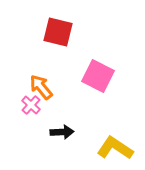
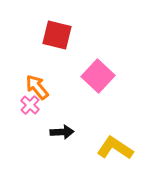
red square: moved 1 px left, 3 px down
pink square: rotated 16 degrees clockwise
orange arrow: moved 4 px left
pink cross: moved 1 px left
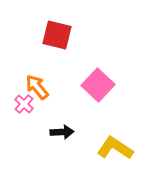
pink square: moved 9 px down
pink cross: moved 6 px left, 1 px up
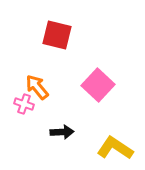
pink cross: rotated 24 degrees counterclockwise
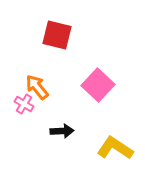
pink cross: rotated 12 degrees clockwise
black arrow: moved 1 px up
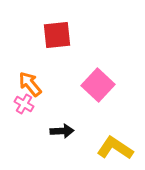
red square: rotated 20 degrees counterclockwise
orange arrow: moved 7 px left, 3 px up
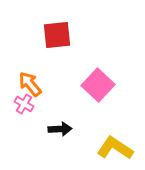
black arrow: moved 2 px left, 2 px up
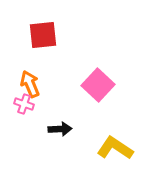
red square: moved 14 px left
orange arrow: rotated 16 degrees clockwise
pink cross: rotated 12 degrees counterclockwise
